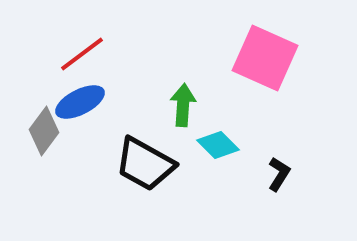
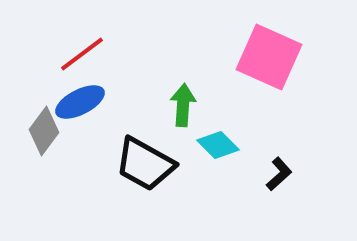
pink square: moved 4 px right, 1 px up
black L-shape: rotated 16 degrees clockwise
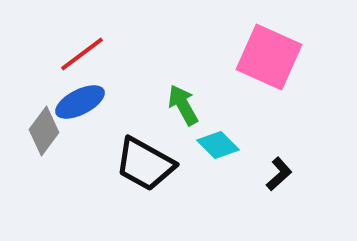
green arrow: rotated 33 degrees counterclockwise
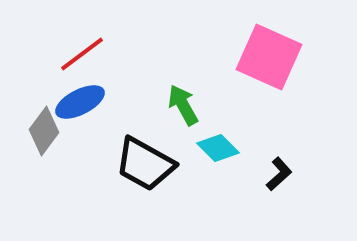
cyan diamond: moved 3 px down
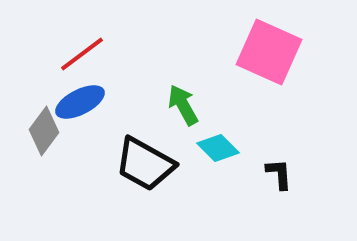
pink square: moved 5 px up
black L-shape: rotated 52 degrees counterclockwise
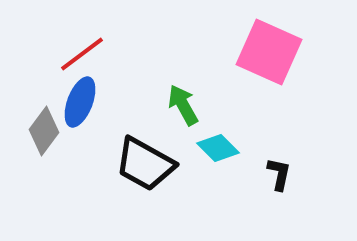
blue ellipse: rotated 42 degrees counterclockwise
black L-shape: rotated 16 degrees clockwise
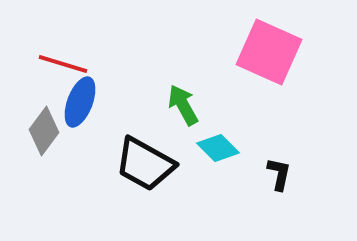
red line: moved 19 px left, 10 px down; rotated 54 degrees clockwise
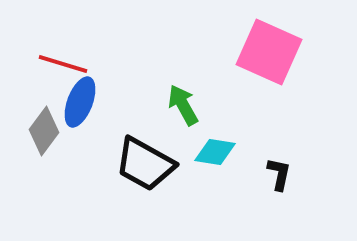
cyan diamond: moved 3 px left, 4 px down; rotated 36 degrees counterclockwise
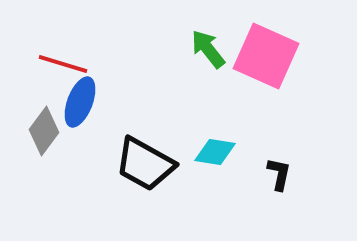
pink square: moved 3 px left, 4 px down
green arrow: moved 25 px right, 56 px up; rotated 9 degrees counterclockwise
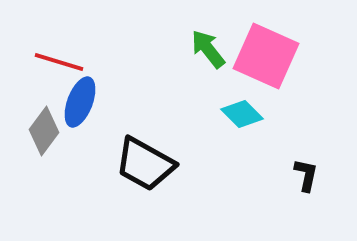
red line: moved 4 px left, 2 px up
cyan diamond: moved 27 px right, 38 px up; rotated 36 degrees clockwise
black L-shape: moved 27 px right, 1 px down
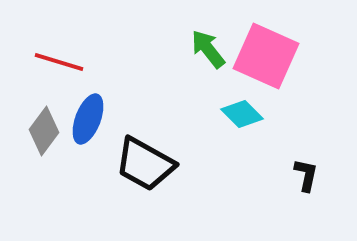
blue ellipse: moved 8 px right, 17 px down
